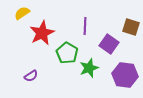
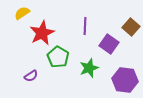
brown square: rotated 24 degrees clockwise
green pentagon: moved 9 px left, 4 px down
purple hexagon: moved 5 px down
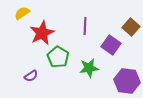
purple square: moved 2 px right, 1 px down
green star: rotated 12 degrees clockwise
purple hexagon: moved 2 px right, 1 px down
